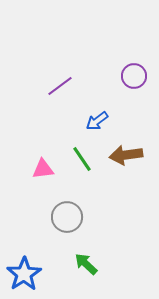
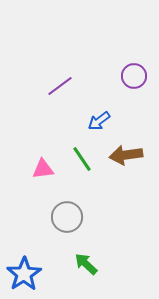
blue arrow: moved 2 px right
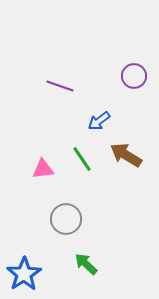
purple line: rotated 56 degrees clockwise
brown arrow: rotated 40 degrees clockwise
gray circle: moved 1 px left, 2 px down
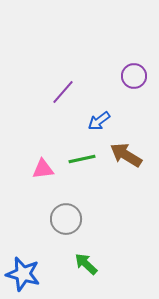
purple line: moved 3 px right, 6 px down; rotated 68 degrees counterclockwise
green line: rotated 68 degrees counterclockwise
blue star: moved 1 px left; rotated 24 degrees counterclockwise
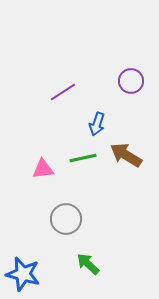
purple circle: moved 3 px left, 5 px down
purple line: rotated 16 degrees clockwise
blue arrow: moved 2 px left, 3 px down; rotated 35 degrees counterclockwise
green line: moved 1 px right, 1 px up
green arrow: moved 2 px right
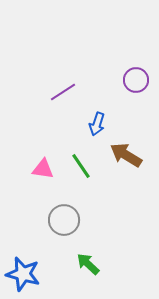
purple circle: moved 5 px right, 1 px up
green line: moved 2 px left, 8 px down; rotated 68 degrees clockwise
pink triangle: rotated 15 degrees clockwise
gray circle: moved 2 px left, 1 px down
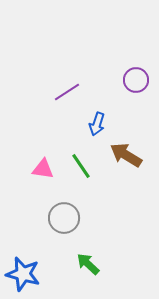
purple line: moved 4 px right
gray circle: moved 2 px up
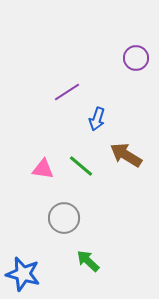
purple circle: moved 22 px up
blue arrow: moved 5 px up
green line: rotated 16 degrees counterclockwise
green arrow: moved 3 px up
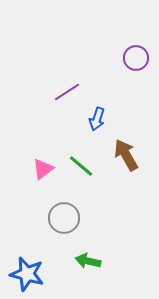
brown arrow: rotated 28 degrees clockwise
pink triangle: rotated 45 degrees counterclockwise
green arrow: rotated 30 degrees counterclockwise
blue star: moved 4 px right
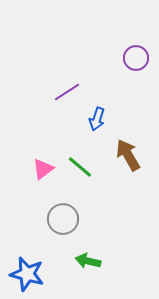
brown arrow: moved 2 px right
green line: moved 1 px left, 1 px down
gray circle: moved 1 px left, 1 px down
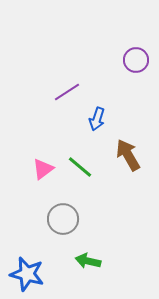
purple circle: moved 2 px down
